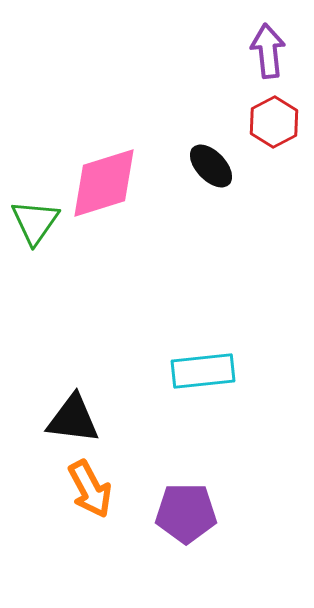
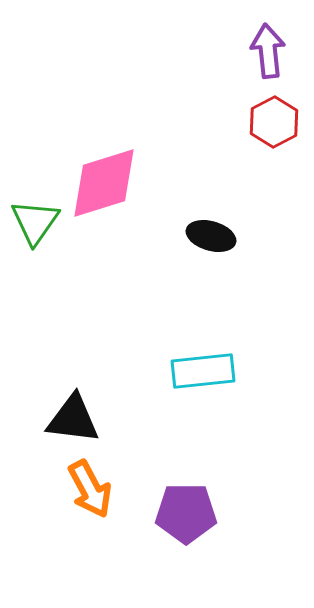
black ellipse: moved 70 px down; rotated 30 degrees counterclockwise
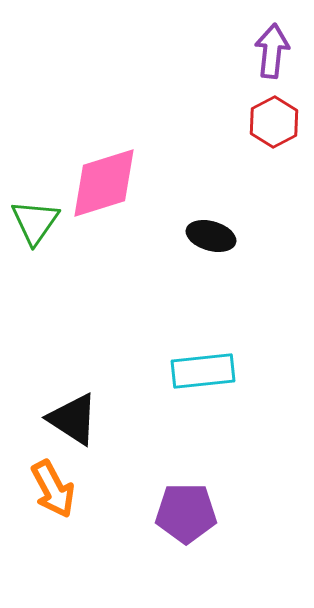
purple arrow: moved 4 px right; rotated 12 degrees clockwise
black triangle: rotated 26 degrees clockwise
orange arrow: moved 37 px left
